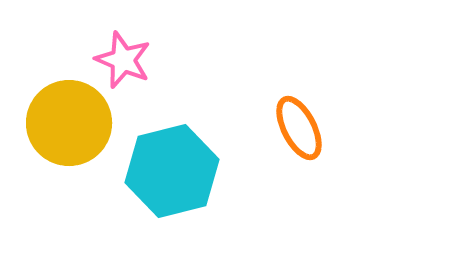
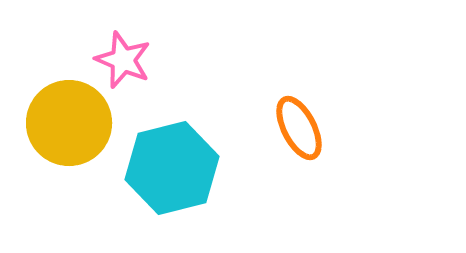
cyan hexagon: moved 3 px up
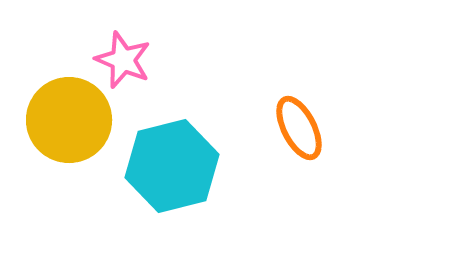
yellow circle: moved 3 px up
cyan hexagon: moved 2 px up
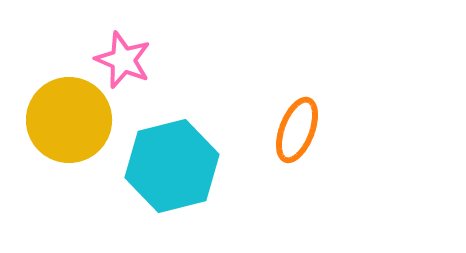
orange ellipse: moved 2 px left, 2 px down; rotated 48 degrees clockwise
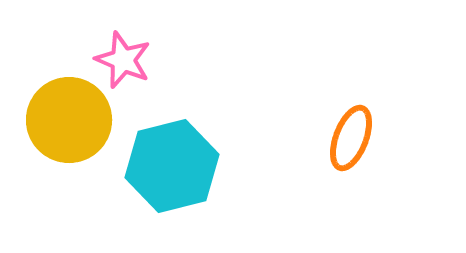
orange ellipse: moved 54 px right, 8 px down
